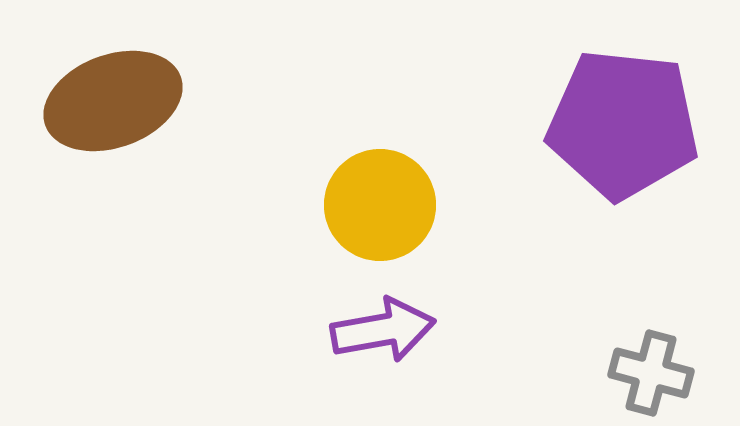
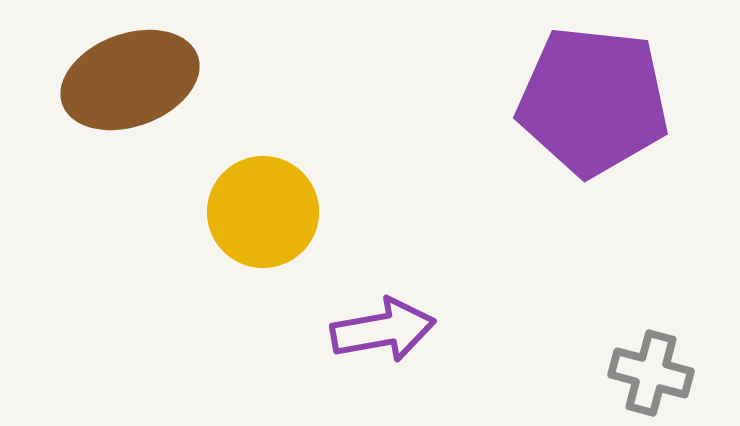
brown ellipse: moved 17 px right, 21 px up
purple pentagon: moved 30 px left, 23 px up
yellow circle: moved 117 px left, 7 px down
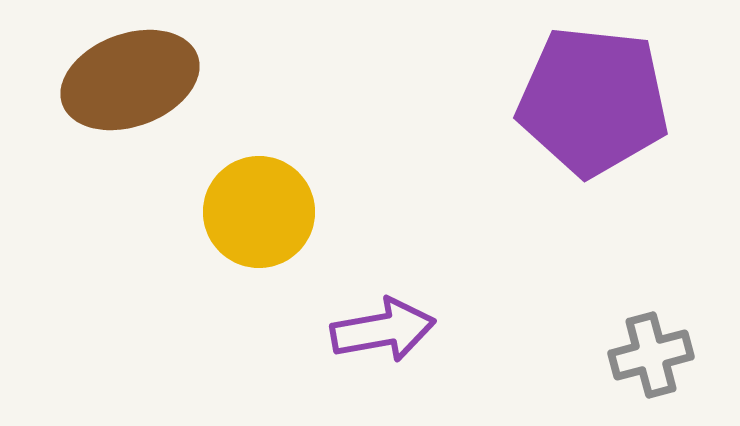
yellow circle: moved 4 px left
gray cross: moved 18 px up; rotated 30 degrees counterclockwise
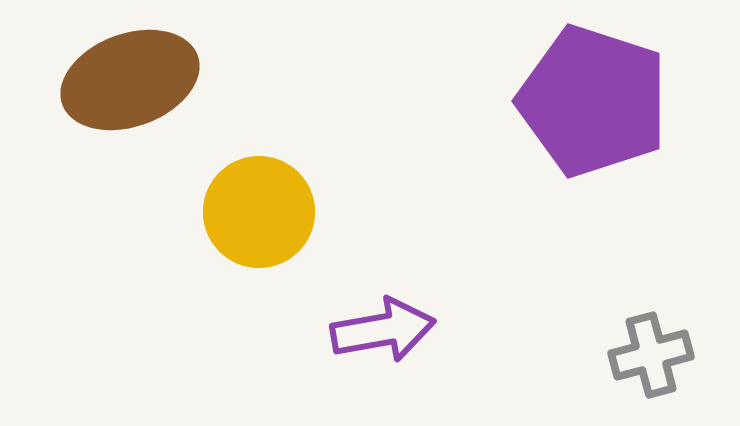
purple pentagon: rotated 12 degrees clockwise
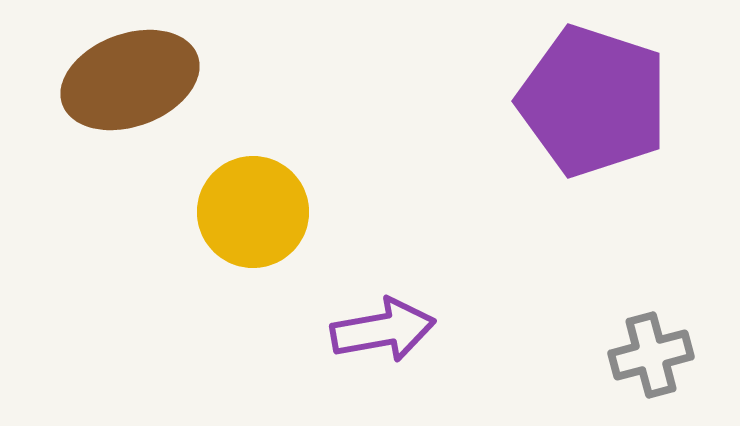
yellow circle: moved 6 px left
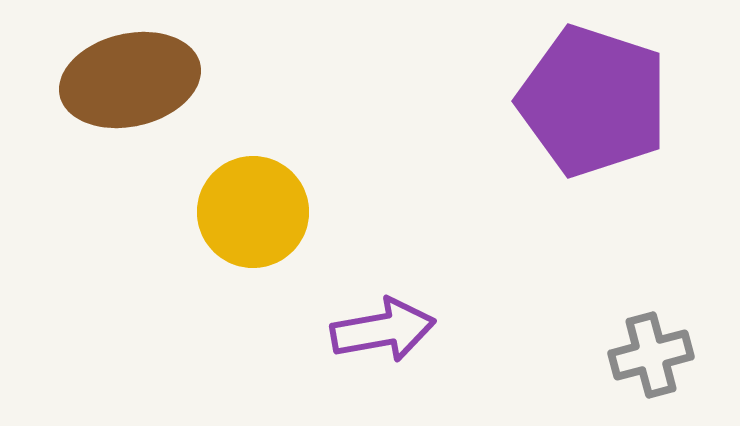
brown ellipse: rotated 7 degrees clockwise
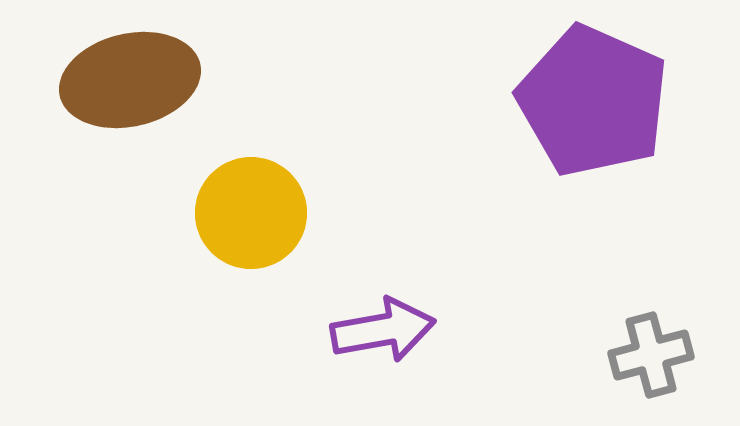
purple pentagon: rotated 6 degrees clockwise
yellow circle: moved 2 px left, 1 px down
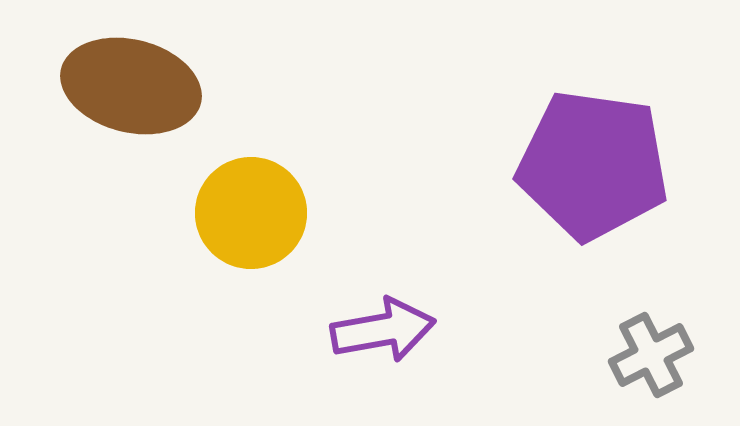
brown ellipse: moved 1 px right, 6 px down; rotated 27 degrees clockwise
purple pentagon: moved 64 px down; rotated 16 degrees counterclockwise
gray cross: rotated 12 degrees counterclockwise
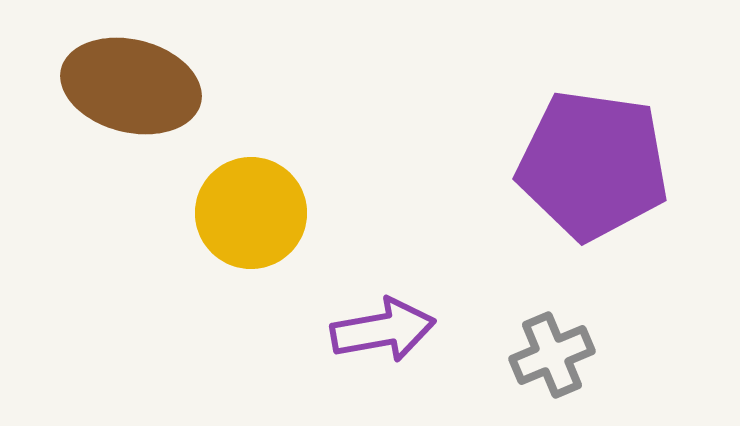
gray cross: moved 99 px left; rotated 4 degrees clockwise
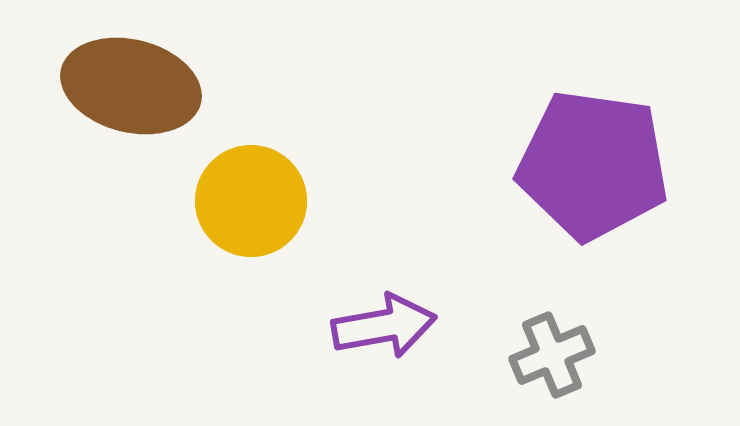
yellow circle: moved 12 px up
purple arrow: moved 1 px right, 4 px up
